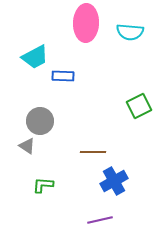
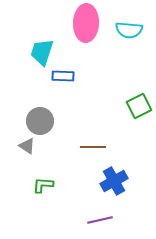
cyan semicircle: moved 1 px left, 2 px up
cyan trapezoid: moved 7 px right, 5 px up; rotated 136 degrees clockwise
brown line: moved 5 px up
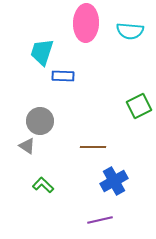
cyan semicircle: moved 1 px right, 1 px down
green L-shape: rotated 40 degrees clockwise
